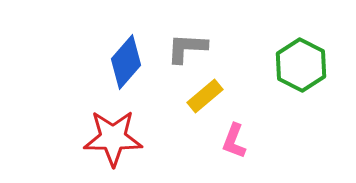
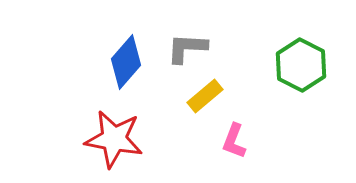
red star: moved 1 px right, 1 px down; rotated 10 degrees clockwise
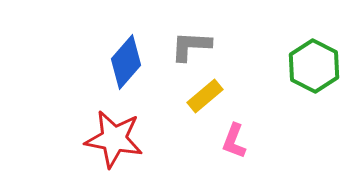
gray L-shape: moved 4 px right, 2 px up
green hexagon: moved 13 px right, 1 px down
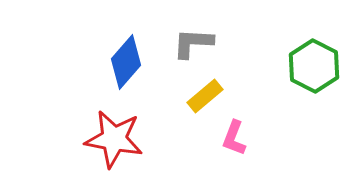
gray L-shape: moved 2 px right, 3 px up
pink L-shape: moved 3 px up
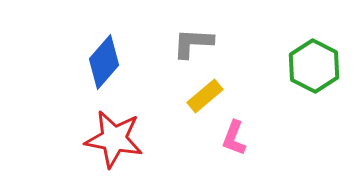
blue diamond: moved 22 px left
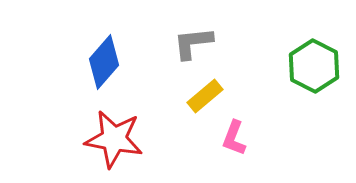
gray L-shape: rotated 9 degrees counterclockwise
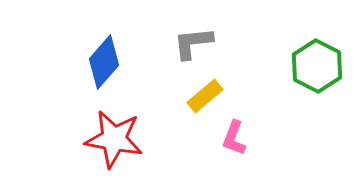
green hexagon: moved 3 px right
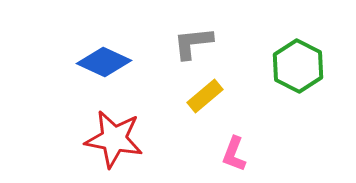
blue diamond: rotated 74 degrees clockwise
green hexagon: moved 19 px left
pink L-shape: moved 16 px down
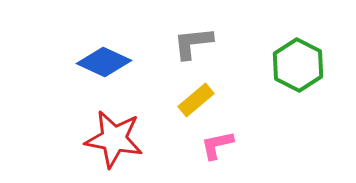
green hexagon: moved 1 px up
yellow rectangle: moved 9 px left, 4 px down
pink L-shape: moved 17 px left, 9 px up; rotated 57 degrees clockwise
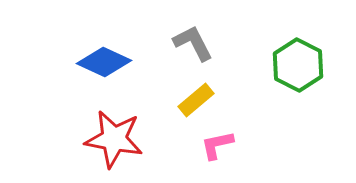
gray L-shape: rotated 69 degrees clockwise
